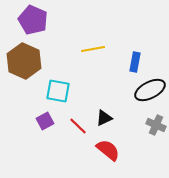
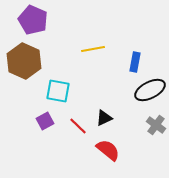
gray cross: rotated 12 degrees clockwise
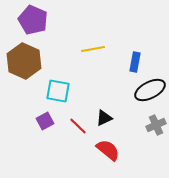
gray cross: rotated 30 degrees clockwise
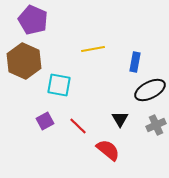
cyan square: moved 1 px right, 6 px up
black triangle: moved 16 px right, 1 px down; rotated 36 degrees counterclockwise
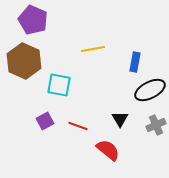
red line: rotated 24 degrees counterclockwise
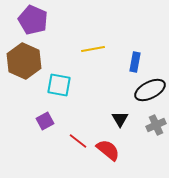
red line: moved 15 px down; rotated 18 degrees clockwise
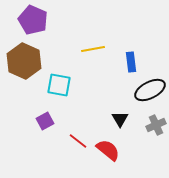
blue rectangle: moved 4 px left; rotated 18 degrees counterclockwise
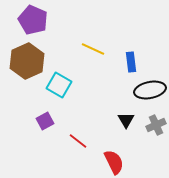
yellow line: rotated 35 degrees clockwise
brown hexagon: moved 3 px right; rotated 12 degrees clockwise
cyan square: rotated 20 degrees clockwise
black ellipse: rotated 16 degrees clockwise
black triangle: moved 6 px right, 1 px down
red semicircle: moved 6 px right, 12 px down; rotated 25 degrees clockwise
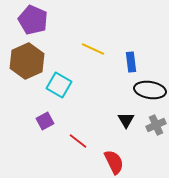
black ellipse: rotated 20 degrees clockwise
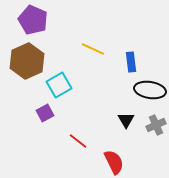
cyan square: rotated 30 degrees clockwise
purple square: moved 8 px up
